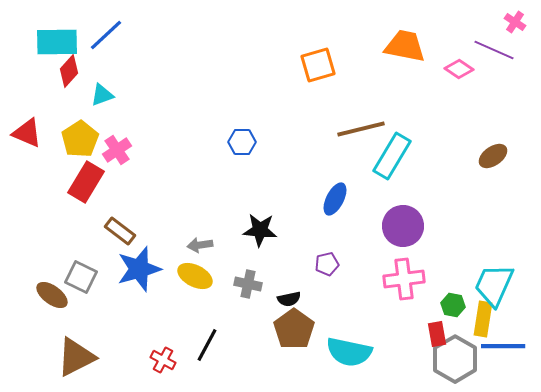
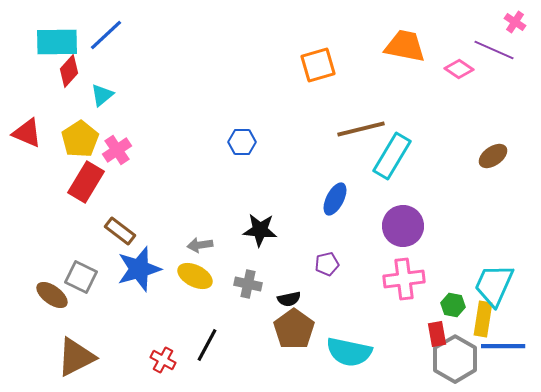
cyan triangle at (102, 95): rotated 20 degrees counterclockwise
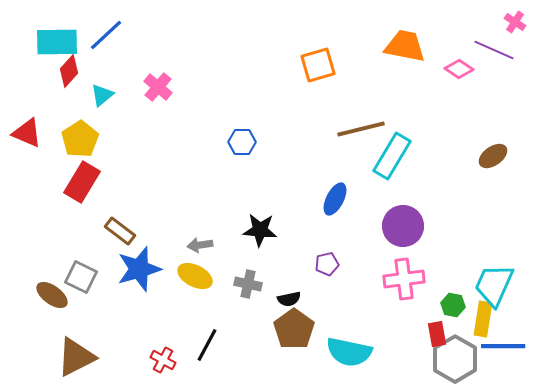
pink cross at (117, 150): moved 41 px right, 63 px up; rotated 16 degrees counterclockwise
red rectangle at (86, 182): moved 4 px left
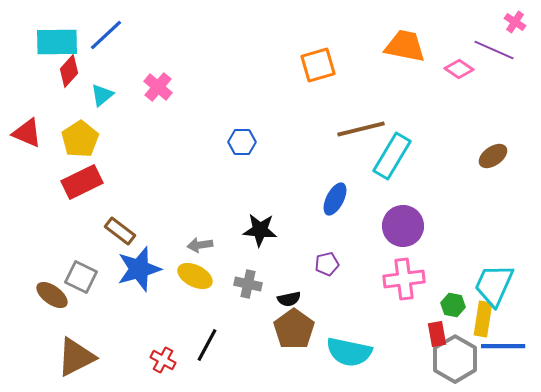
red rectangle at (82, 182): rotated 33 degrees clockwise
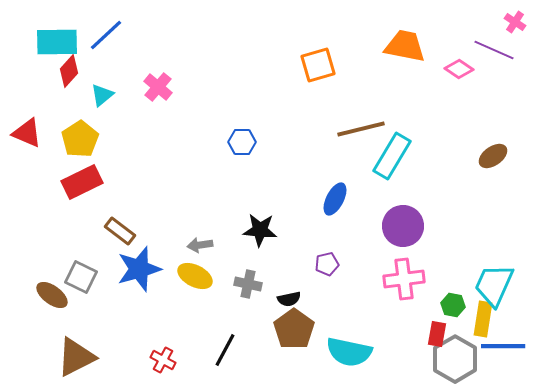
red rectangle at (437, 334): rotated 20 degrees clockwise
black line at (207, 345): moved 18 px right, 5 px down
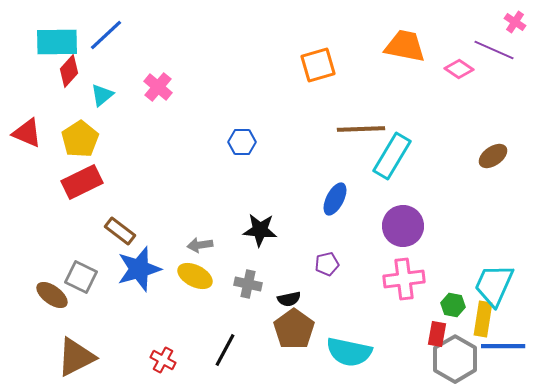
brown line at (361, 129): rotated 12 degrees clockwise
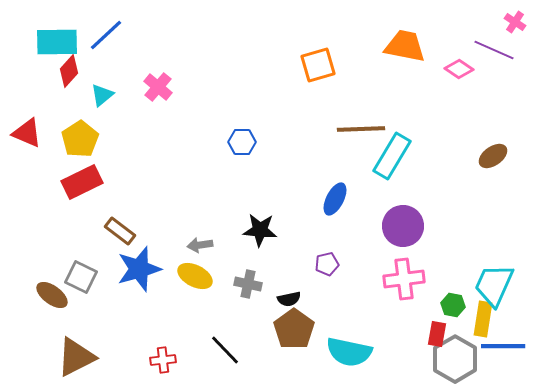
black line at (225, 350): rotated 72 degrees counterclockwise
red cross at (163, 360): rotated 35 degrees counterclockwise
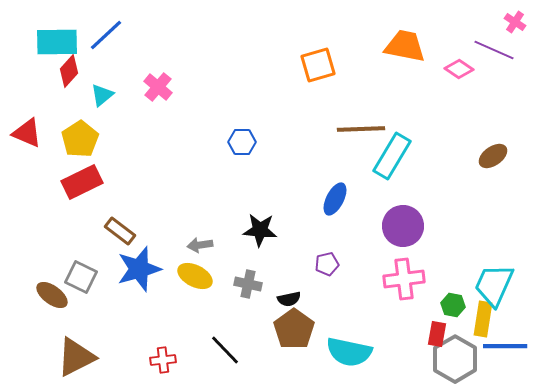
blue line at (503, 346): moved 2 px right
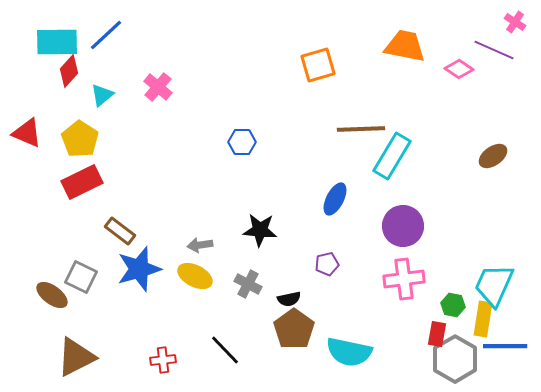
yellow pentagon at (80, 139): rotated 6 degrees counterclockwise
gray cross at (248, 284): rotated 16 degrees clockwise
